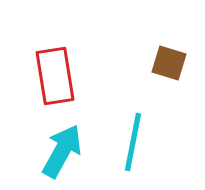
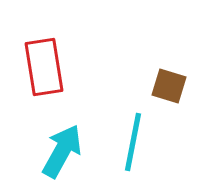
brown square: moved 23 px down
red rectangle: moved 11 px left, 9 px up
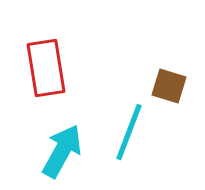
red rectangle: moved 2 px right, 1 px down
cyan line: moved 4 px left, 10 px up; rotated 10 degrees clockwise
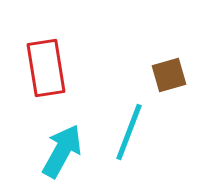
brown square: moved 11 px up; rotated 33 degrees counterclockwise
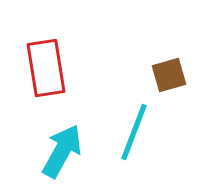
cyan line: moved 5 px right
